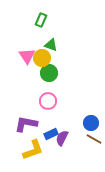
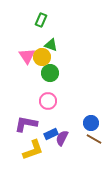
yellow circle: moved 1 px up
green circle: moved 1 px right
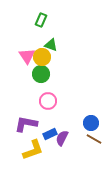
green circle: moved 9 px left, 1 px down
blue rectangle: moved 1 px left
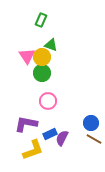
green circle: moved 1 px right, 1 px up
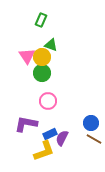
yellow L-shape: moved 11 px right, 1 px down
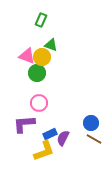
pink triangle: rotated 36 degrees counterclockwise
green circle: moved 5 px left
pink circle: moved 9 px left, 2 px down
purple L-shape: moved 2 px left; rotated 15 degrees counterclockwise
purple semicircle: moved 1 px right
